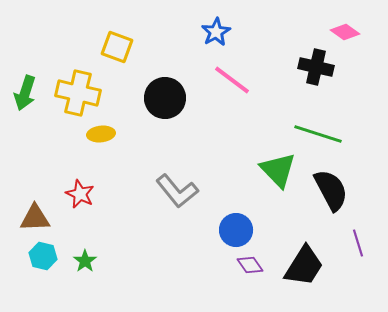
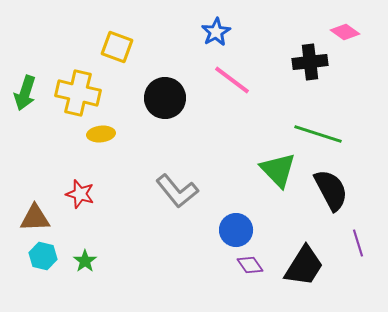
black cross: moved 6 px left, 5 px up; rotated 20 degrees counterclockwise
red star: rotated 8 degrees counterclockwise
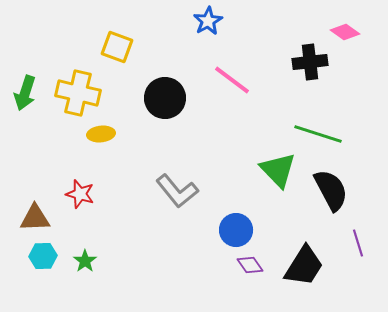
blue star: moved 8 px left, 11 px up
cyan hexagon: rotated 16 degrees counterclockwise
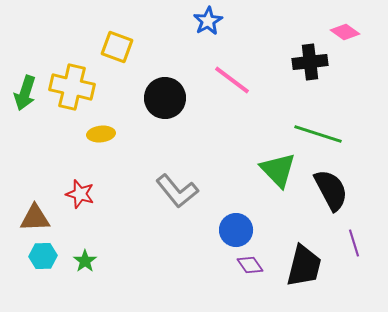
yellow cross: moved 6 px left, 6 px up
purple line: moved 4 px left
black trapezoid: rotated 18 degrees counterclockwise
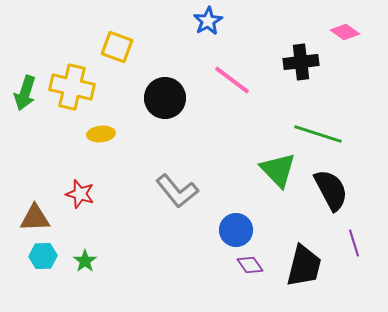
black cross: moved 9 px left
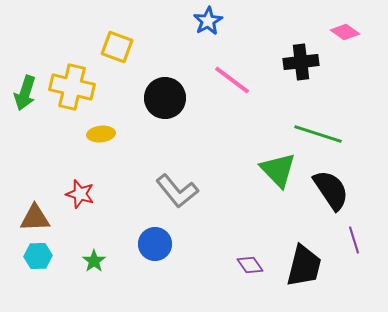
black semicircle: rotated 6 degrees counterclockwise
blue circle: moved 81 px left, 14 px down
purple line: moved 3 px up
cyan hexagon: moved 5 px left
green star: moved 9 px right
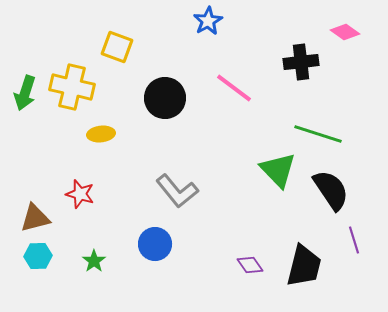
pink line: moved 2 px right, 8 px down
brown triangle: rotated 12 degrees counterclockwise
